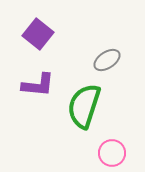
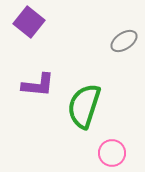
purple square: moved 9 px left, 12 px up
gray ellipse: moved 17 px right, 19 px up
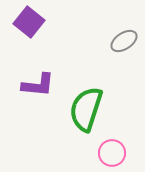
green semicircle: moved 2 px right, 3 px down
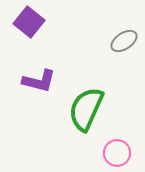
purple L-shape: moved 1 px right, 4 px up; rotated 8 degrees clockwise
green semicircle: rotated 6 degrees clockwise
pink circle: moved 5 px right
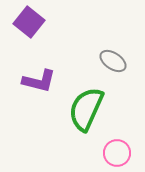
gray ellipse: moved 11 px left, 20 px down; rotated 68 degrees clockwise
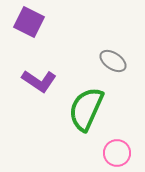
purple square: rotated 12 degrees counterclockwise
purple L-shape: rotated 20 degrees clockwise
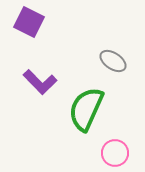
purple L-shape: moved 1 px right, 1 px down; rotated 12 degrees clockwise
pink circle: moved 2 px left
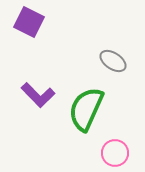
purple L-shape: moved 2 px left, 13 px down
